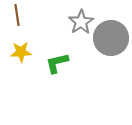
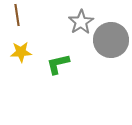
gray circle: moved 2 px down
green L-shape: moved 1 px right, 1 px down
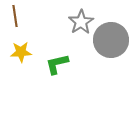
brown line: moved 2 px left, 1 px down
green L-shape: moved 1 px left
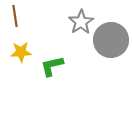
green L-shape: moved 5 px left, 2 px down
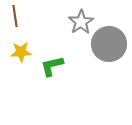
gray circle: moved 2 px left, 4 px down
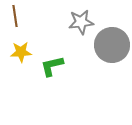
gray star: rotated 25 degrees clockwise
gray circle: moved 3 px right, 1 px down
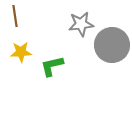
gray star: moved 2 px down
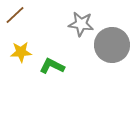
brown line: moved 1 px up; rotated 55 degrees clockwise
gray star: rotated 15 degrees clockwise
green L-shape: rotated 40 degrees clockwise
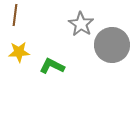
brown line: rotated 40 degrees counterclockwise
gray star: rotated 25 degrees clockwise
yellow star: moved 2 px left
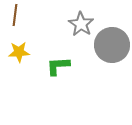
green L-shape: moved 6 px right; rotated 30 degrees counterclockwise
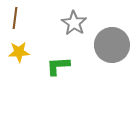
brown line: moved 3 px down
gray star: moved 7 px left, 1 px up
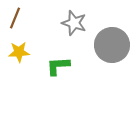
brown line: rotated 15 degrees clockwise
gray star: rotated 15 degrees counterclockwise
